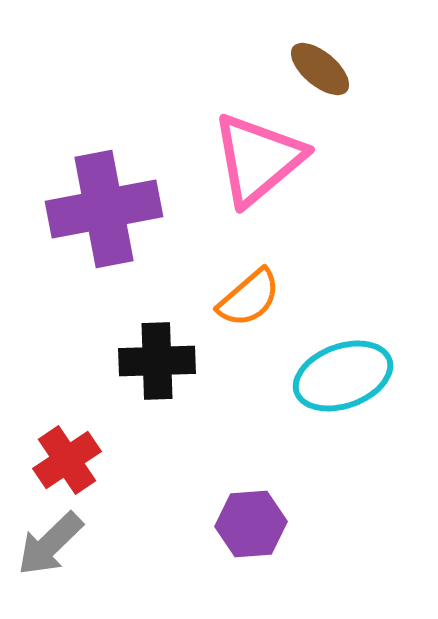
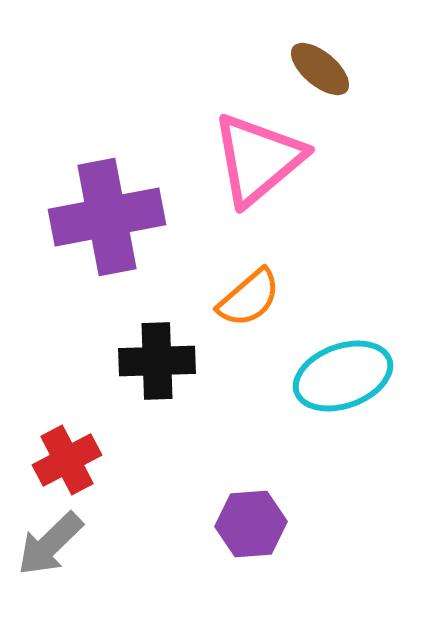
purple cross: moved 3 px right, 8 px down
red cross: rotated 6 degrees clockwise
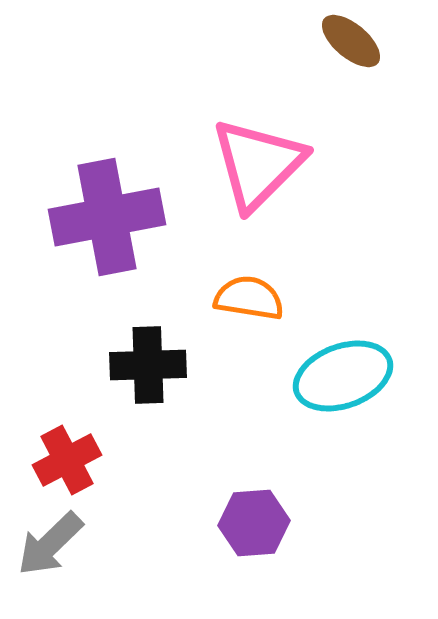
brown ellipse: moved 31 px right, 28 px up
pink triangle: moved 5 px down; rotated 5 degrees counterclockwise
orange semicircle: rotated 130 degrees counterclockwise
black cross: moved 9 px left, 4 px down
purple hexagon: moved 3 px right, 1 px up
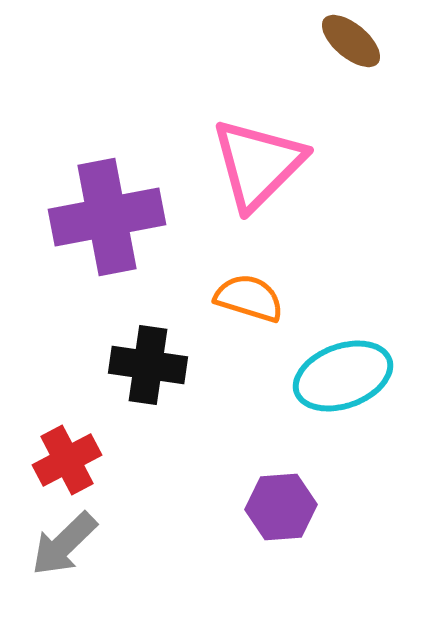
orange semicircle: rotated 8 degrees clockwise
black cross: rotated 10 degrees clockwise
purple hexagon: moved 27 px right, 16 px up
gray arrow: moved 14 px right
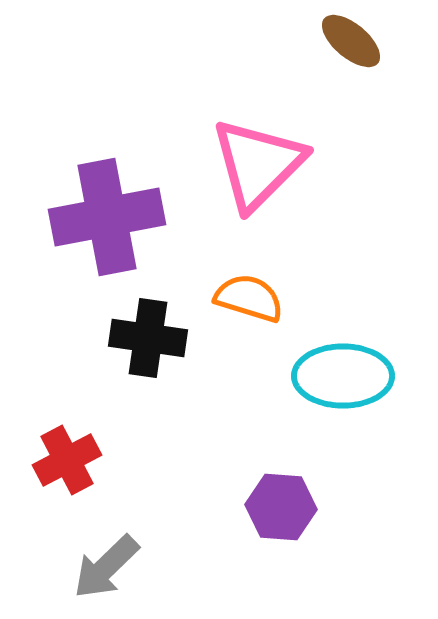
black cross: moved 27 px up
cyan ellipse: rotated 20 degrees clockwise
purple hexagon: rotated 8 degrees clockwise
gray arrow: moved 42 px right, 23 px down
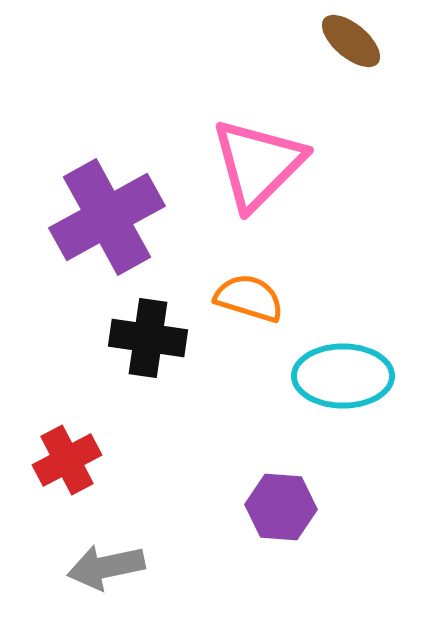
purple cross: rotated 18 degrees counterclockwise
gray arrow: rotated 32 degrees clockwise
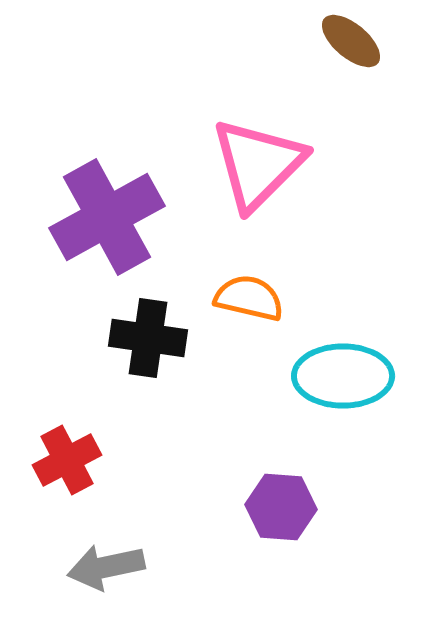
orange semicircle: rotated 4 degrees counterclockwise
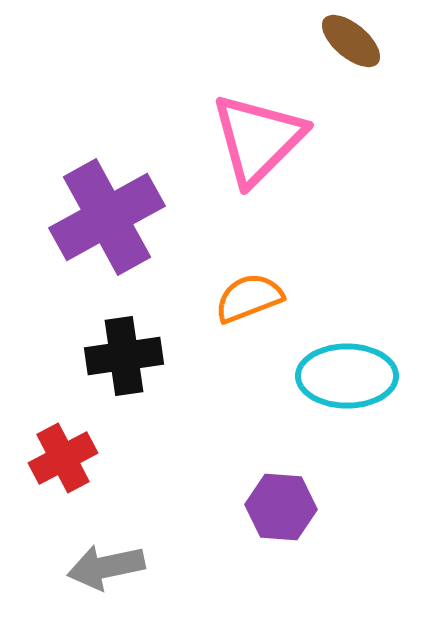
pink triangle: moved 25 px up
orange semicircle: rotated 34 degrees counterclockwise
black cross: moved 24 px left, 18 px down; rotated 16 degrees counterclockwise
cyan ellipse: moved 4 px right
red cross: moved 4 px left, 2 px up
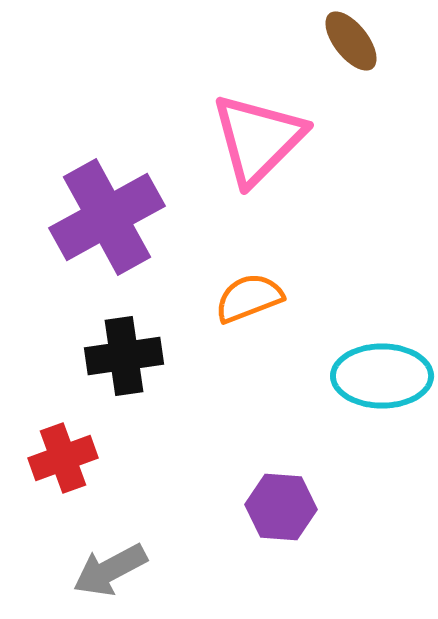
brown ellipse: rotated 12 degrees clockwise
cyan ellipse: moved 35 px right
red cross: rotated 8 degrees clockwise
gray arrow: moved 4 px right, 3 px down; rotated 16 degrees counterclockwise
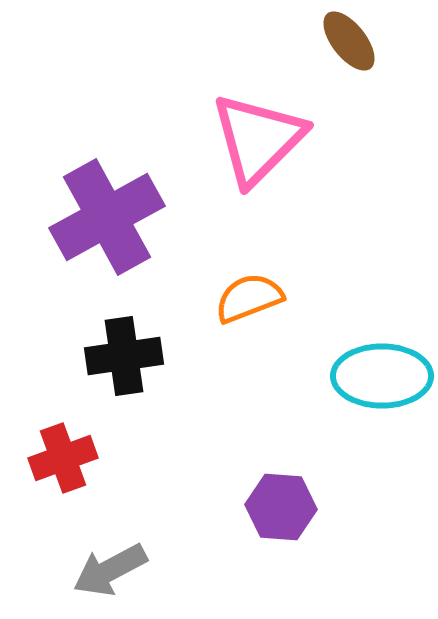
brown ellipse: moved 2 px left
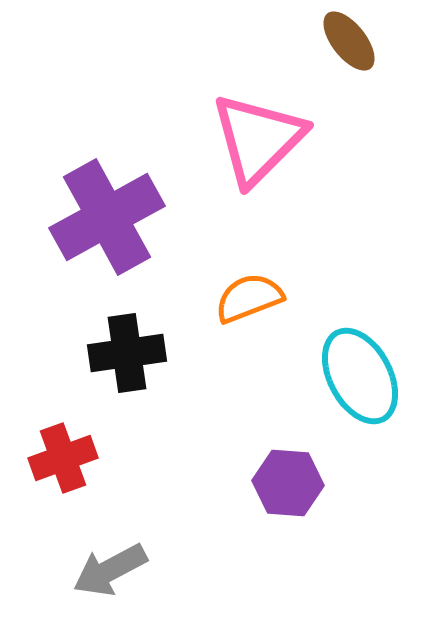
black cross: moved 3 px right, 3 px up
cyan ellipse: moved 22 px left; rotated 62 degrees clockwise
purple hexagon: moved 7 px right, 24 px up
